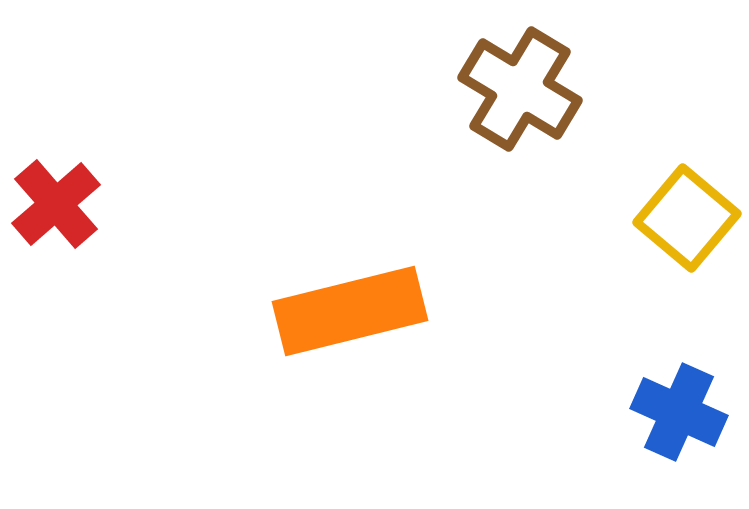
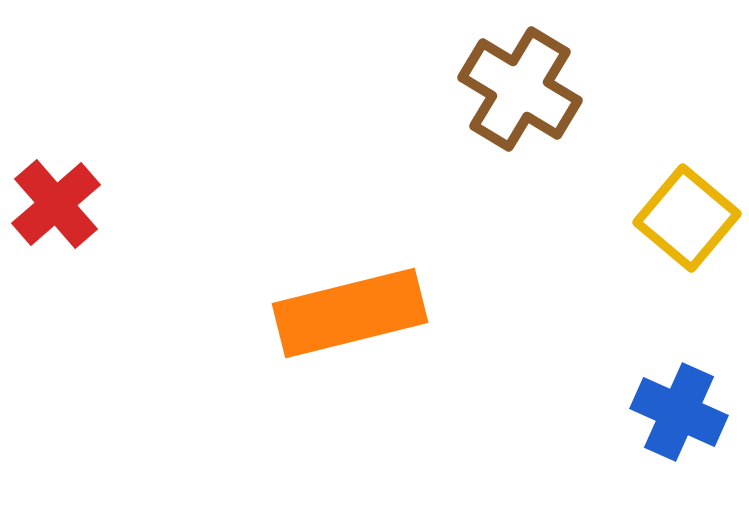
orange rectangle: moved 2 px down
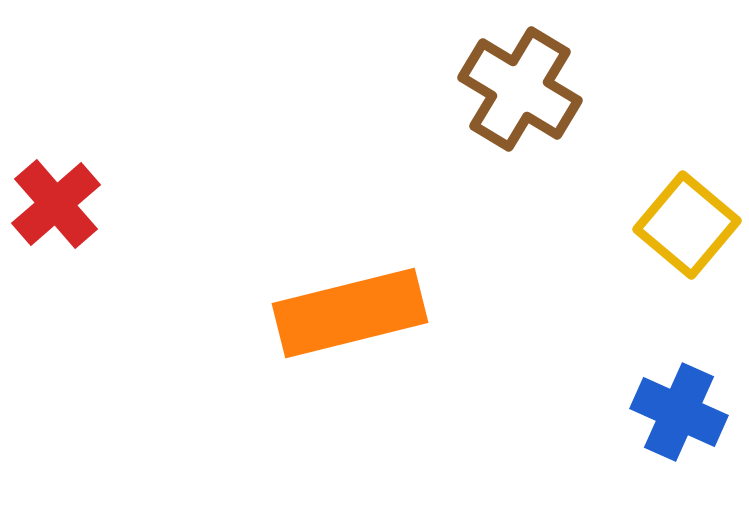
yellow square: moved 7 px down
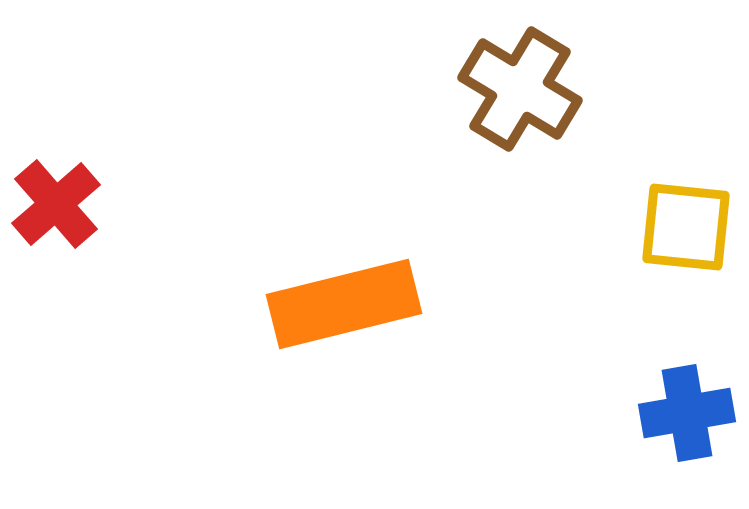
yellow square: moved 1 px left, 2 px down; rotated 34 degrees counterclockwise
orange rectangle: moved 6 px left, 9 px up
blue cross: moved 8 px right, 1 px down; rotated 34 degrees counterclockwise
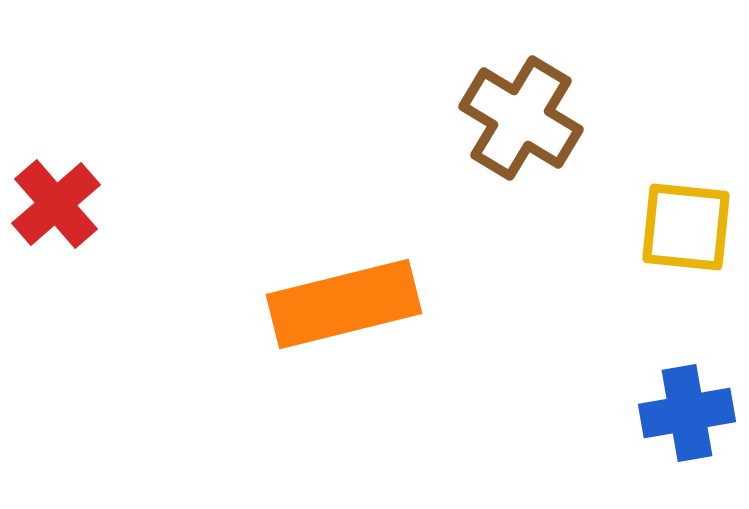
brown cross: moved 1 px right, 29 px down
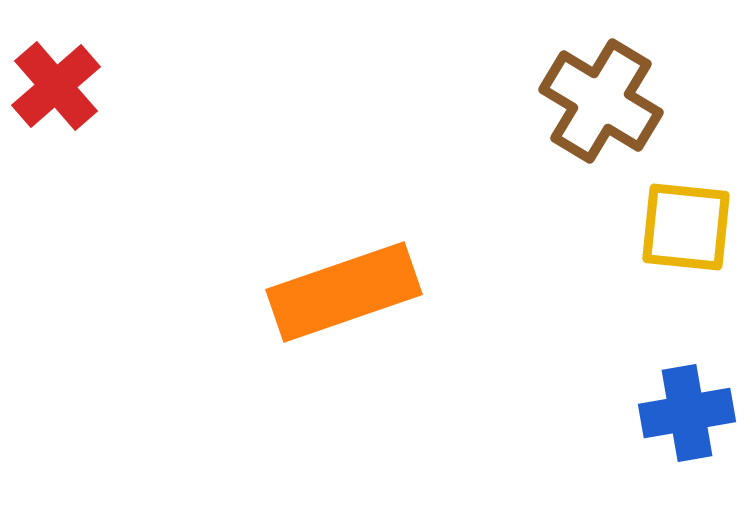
brown cross: moved 80 px right, 17 px up
red cross: moved 118 px up
orange rectangle: moved 12 px up; rotated 5 degrees counterclockwise
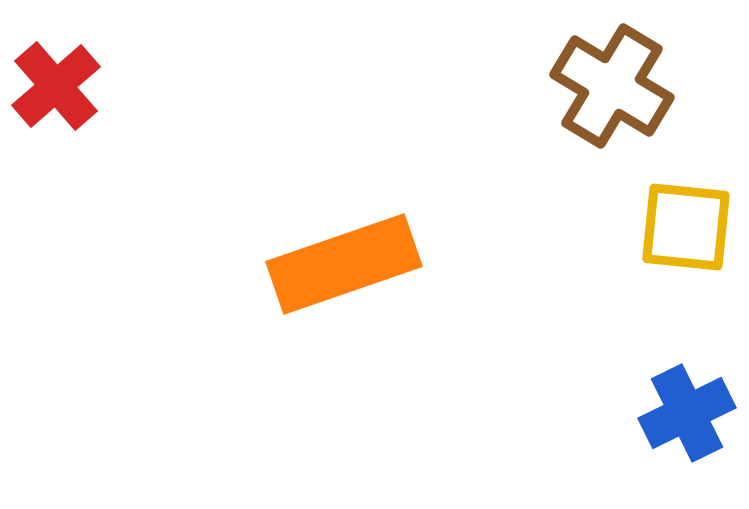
brown cross: moved 11 px right, 15 px up
orange rectangle: moved 28 px up
blue cross: rotated 16 degrees counterclockwise
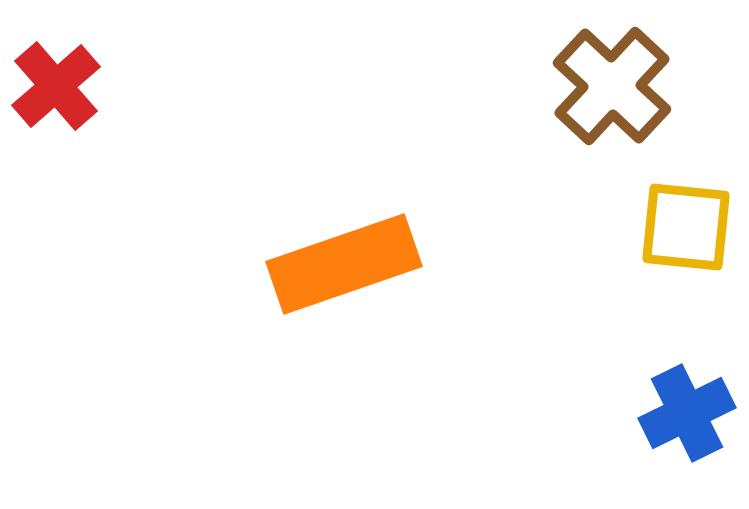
brown cross: rotated 12 degrees clockwise
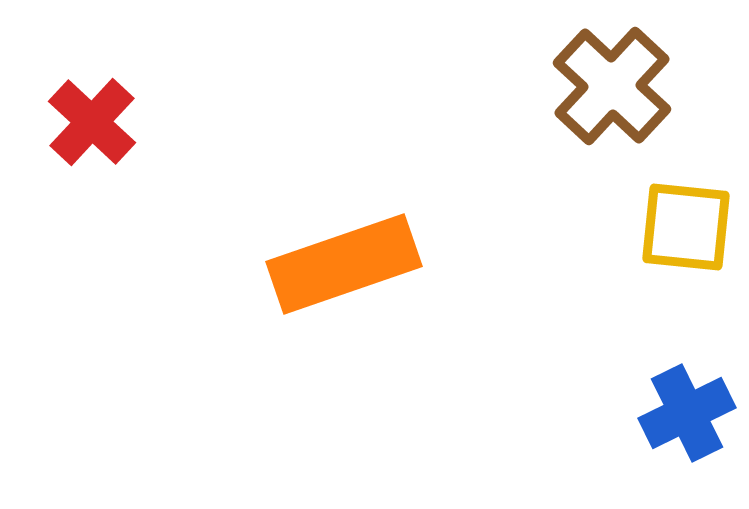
red cross: moved 36 px right, 36 px down; rotated 6 degrees counterclockwise
